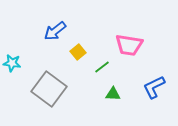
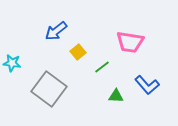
blue arrow: moved 1 px right
pink trapezoid: moved 1 px right, 3 px up
blue L-shape: moved 7 px left, 2 px up; rotated 105 degrees counterclockwise
green triangle: moved 3 px right, 2 px down
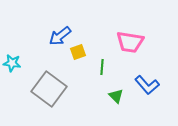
blue arrow: moved 4 px right, 5 px down
yellow square: rotated 21 degrees clockwise
green line: rotated 49 degrees counterclockwise
green triangle: rotated 42 degrees clockwise
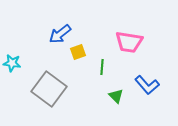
blue arrow: moved 2 px up
pink trapezoid: moved 1 px left
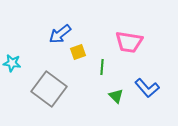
blue L-shape: moved 3 px down
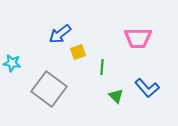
pink trapezoid: moved 9 px right, 4 px up; rotated 8 degrees counterclockwise
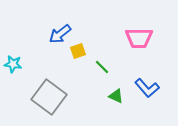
pink trapezoid: moved 1 px right
yellow square: moved 1 px up
cyan star: moved 1 px right, 1 px down
green line: rotated 49 degrees counterclockwise
gray square: moved 8 px down
green triangle: rotated 21 degrees counterclockwise
